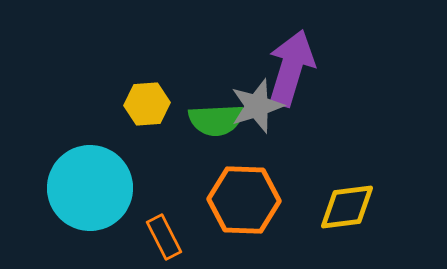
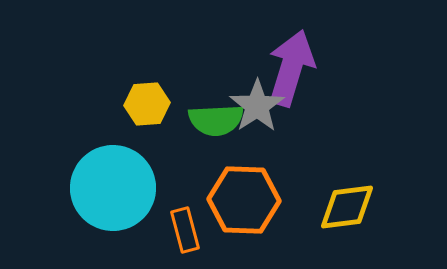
gray star: rotated 16 degrees counterclockwise
cyan circle: moved 23 px right
orange rectangle: moved 21 px right, 7 px up; rotated 12 degrees clockwise
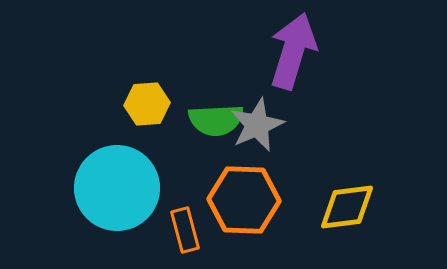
purple arrow: moved 2 px right, 17 px up
gray star: moved 19 px down; rotated 10 degrees clockwise
cyan circle: moved 4 px right
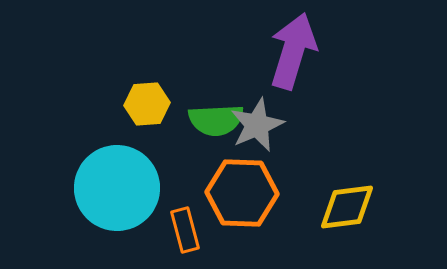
orange hexagon: moved 2 px left, 7 px up
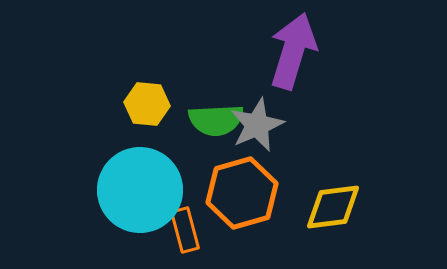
yellow hexagon: rotated 9 degrees clockwise
cyan circle: moved 23 px right, 2 px down
orange hexagon: rotated 18 degrees counterclockwise
yellow diamond: moved 14 px left
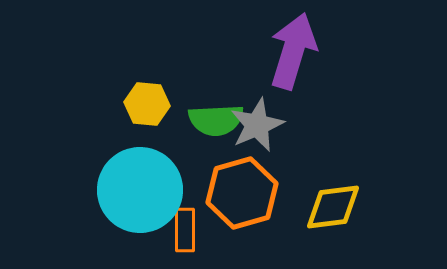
orange rectangle: rotated 15 degrees clockwise
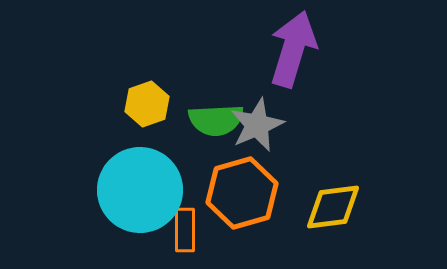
purple arrow: moved 2 px up
yellow hexagon: rotated 24 degrees counterclockwise
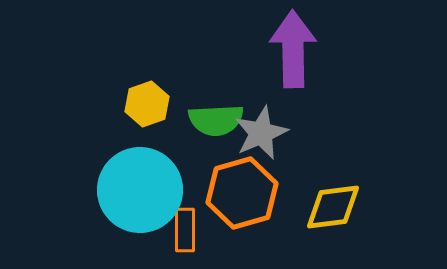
purple arrow: rotated 18 degrees counterclockwise
gray star: moved 4 px right, 8 px down
